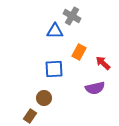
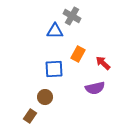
orange rectangle: moved 1 px left, 2 px down
brown circle: moved 1 px right, 1 px up
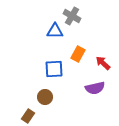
brown rectangle: moved 2 px left
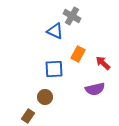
blue triangle: rotated 24 degrees clockwise
purple semicircle: moved 1 px down
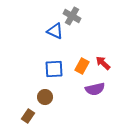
orange rectangle: moved 4 px right, 12 px down
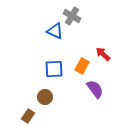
red arrow: moved 9 px up
purple semicircle: rotated 114 degrees counterclockwise
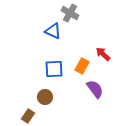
gray cross: moved 2 px left, 3 px up
blue triangle: moved 2 px left
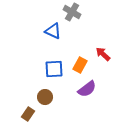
gray cross: moved 2 px right, 1 px up
orange rectangle: moved 2 px left, 1 px up
purple semicircle: moved 8 px left; rotated 90 degrees clockwise
brown rectangle: moved 2 px up
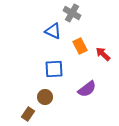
gray cross: moved 1 px down
orange rectangle: moved 19 px up; rotated 56 degrees counterclockwise
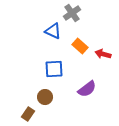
gray cross: rotated 24 degrees clockwise
orange rectangle: rotated 21 degrees counterclockwise
red arrow: rotated 28 degrees counterclockwise
